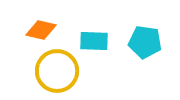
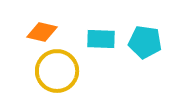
orange diamond: moved 1 px right, 2 px down
cyan rectangle: moved 7 px right, 2 px up
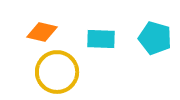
cyan pentagon: moved 10 px right, 4 px up; rotated 8 degrees clockwise
yellow circle: moved 1 px down
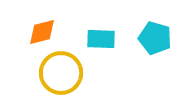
orange diamond: rotated 28 degrees counterclockwise
yellow circle: moved 4 px right, 1 px down
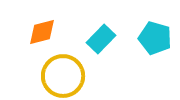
cyan rectangle: rotated 48 degrees counterclockwise
yellow circle: moved 2 px right, 3 px down
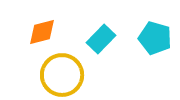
yellow circle: moved 1 px left, 1 px up
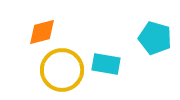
cyan rectangle: moved 5 px right, 25 px down; rotated 56 degrees clockwise
yellow circle: moved 5 px up
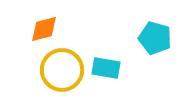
orange diamond: moved 2 px right, 3 px up
cyan rectangle: moved 4 px down
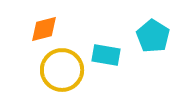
cyan pentagon: moved 2 px left, 2 px up; rotated 16 degrees clockwise
cyan rectangle: moved 13 px up
